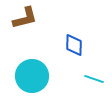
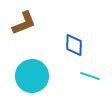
brown L-shape: moved 1 px left, 5 px down; rotated 8 degrees counterclockwise
cyan line: moved 4 px left, 3 px up
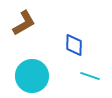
brown L-shape: rotated 8 degrees counterclockwise
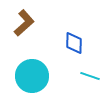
brown L-shape: rotated 12 degrees counterclockwise
blue diamond: moved 2 px up
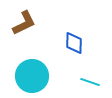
brown L-shape: rotated 16 degrees clockwise
cyan line: moved 6 px down
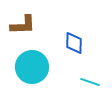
brown L-shape: moved 1 px left, 2 px down; rotated 24 degrees clockwise
cyan circle: moved 9 px up
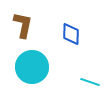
brown L-shape: rotated 76 degrees counterclockwise
blue diamond: moved 3 px left, 9 px up
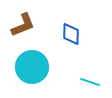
brown L-shape: rotated 56 degrees clockwise
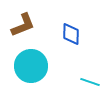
cyan circle: moved 1 px left, 1 px up
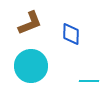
brown L-shape: moved 7 px right, 2 px up
cyan line: moved 1 px left, 1 px up; rotated 18 degrees counterclockwise
